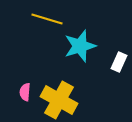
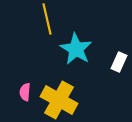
yellow line: rotated 60 degrees clockwise
cyan star: moved 4 px left, 3 px down; rotated 24 degrees counterclockwise
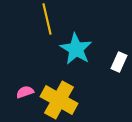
pink semicircle: rotated 66 degrees clockwise
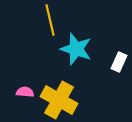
yellow line: moved 3 px right, 1 px down
cyan star: rotated 12 degrees counterclockwise
pink semicircle: rotated 24 degrees clockwise
